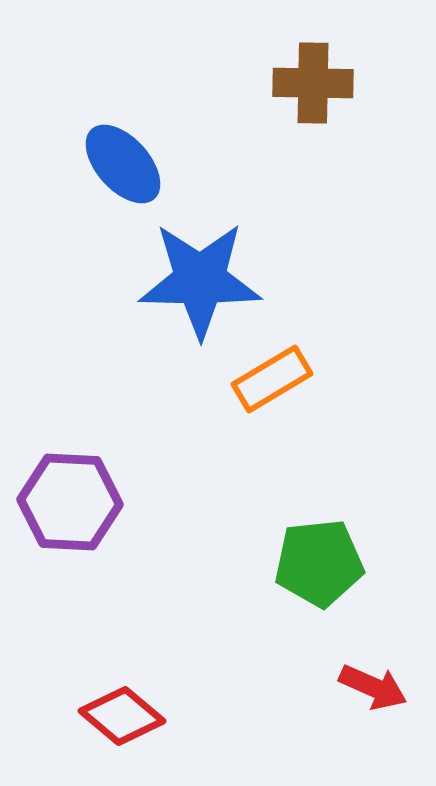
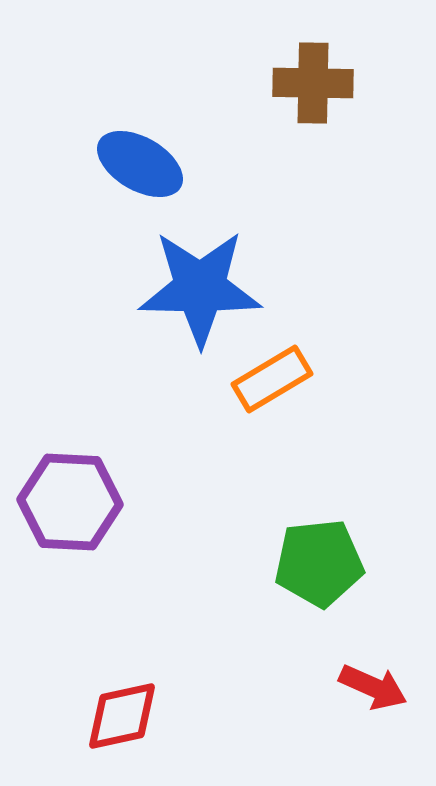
blue ellipse: moved 17 px right; rotated 18 degrees counterclockwise
blue star: moved 8 px down
red diamond: rotated 52 degrees counterclockwise
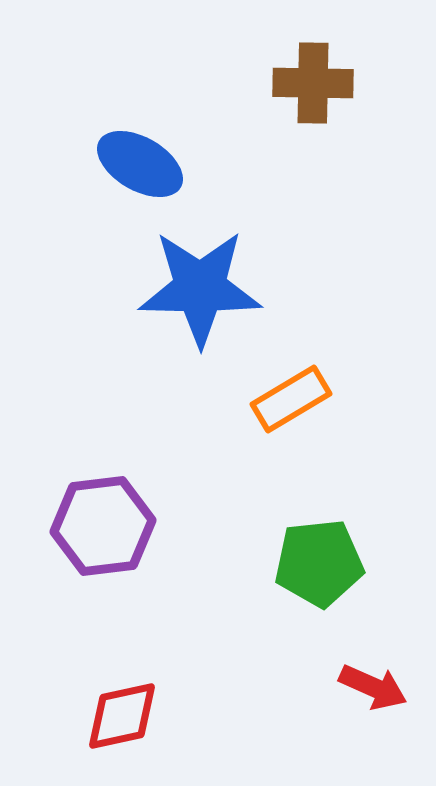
orange rectangle: moved 19 px right, 20 px down
purple hexagon: moved 33 px right, 24 px down; rotated 10 degrees counterclockwise
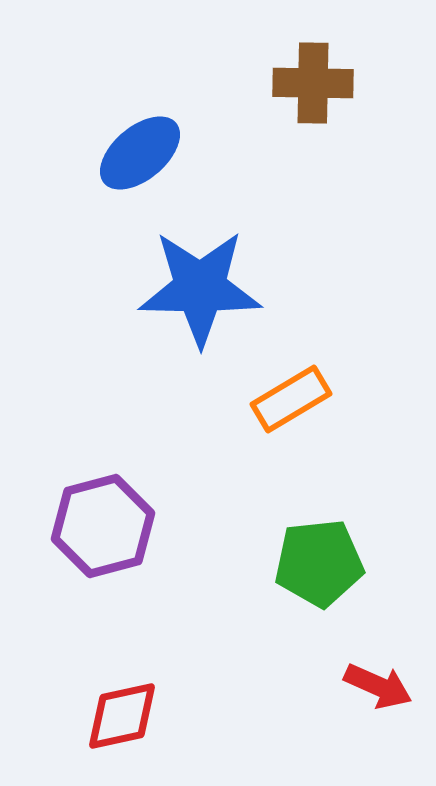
blue ellipse: moved 11 px up; rotated 70 degrees counterclockwise
purple hexagon: rotated 8 degrees counterclockwise
red arrow: moved 5 px right, 1 px up
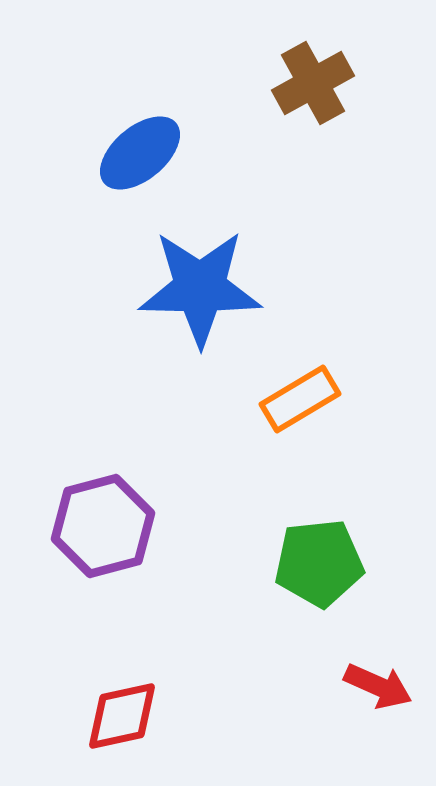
brown cross: rotated 30 degrees counterclockwise
orange rectangle: moved 9 px right
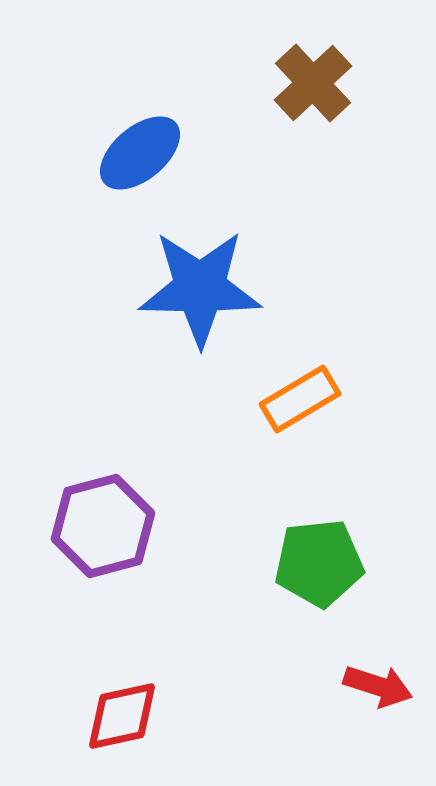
brown cross: rotated 14 degrees counterclockwise
red arrow: rotated 6 degrees counterclockwise
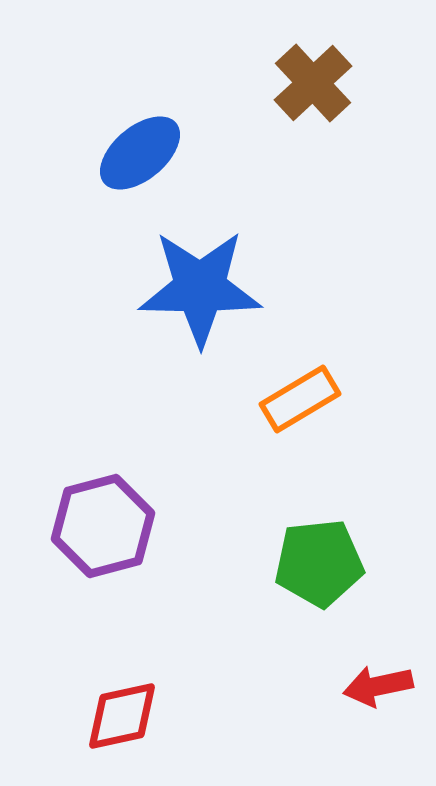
red arrow: rotated 150 degrees clockwise
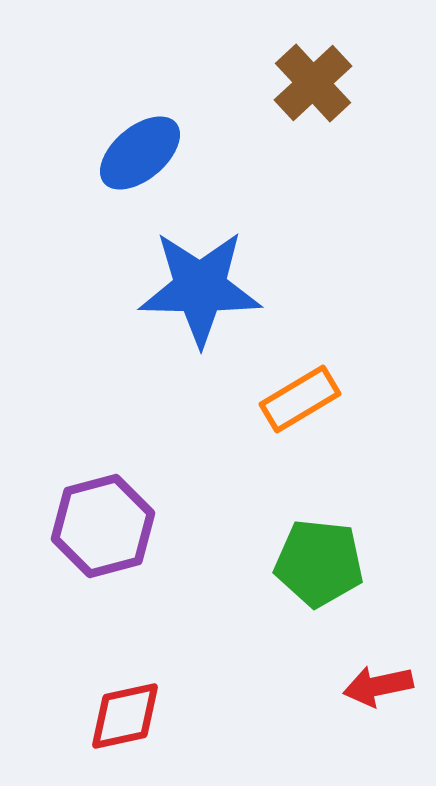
green pentagon: rotated 12 degrees clockwise
red diamond: moved 3 px right
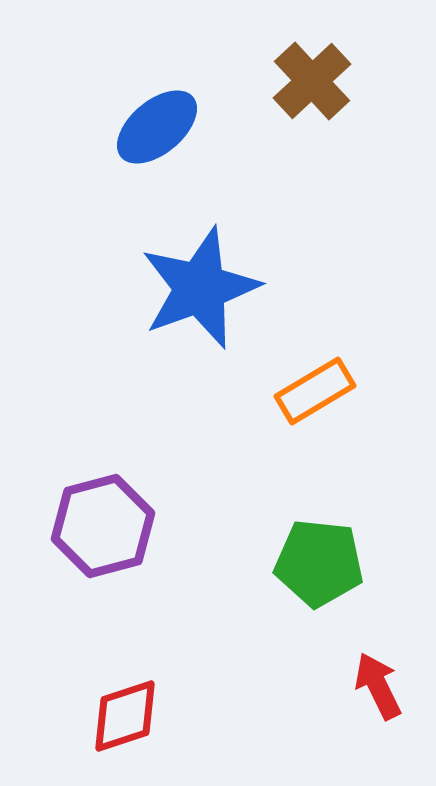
brown cross: moved 1 px left, 2 px up
blue ellipse: moved 17 px right, 26 px up
blue star: rotated 21 degrees counterclockwise
orange rectangle: moved 15 px right, 8 px up
red arrow: rotated 76 degrees clockwise
red diamond: rotated 6 degrees counterclockwise
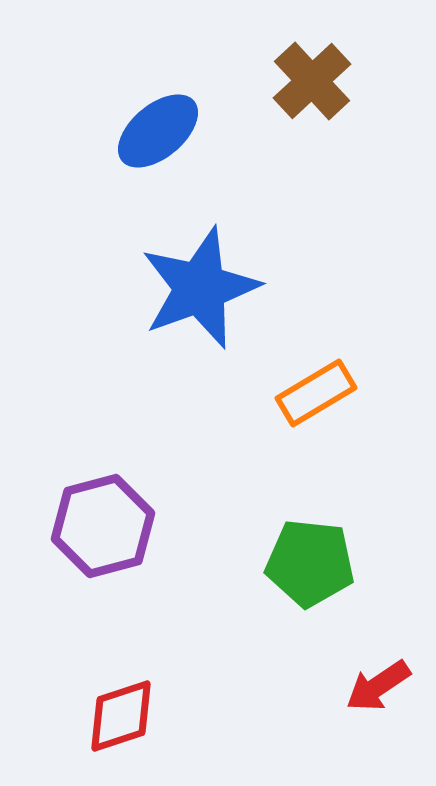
blue ellipse: moved 1 px right, 4 px down
orange rectangle: moved 1 px right, 2 px down
green pentagon: moved 9 px left
red arrow: rotated 98 degrees counterclockwise
red diamond: moved 4 px left
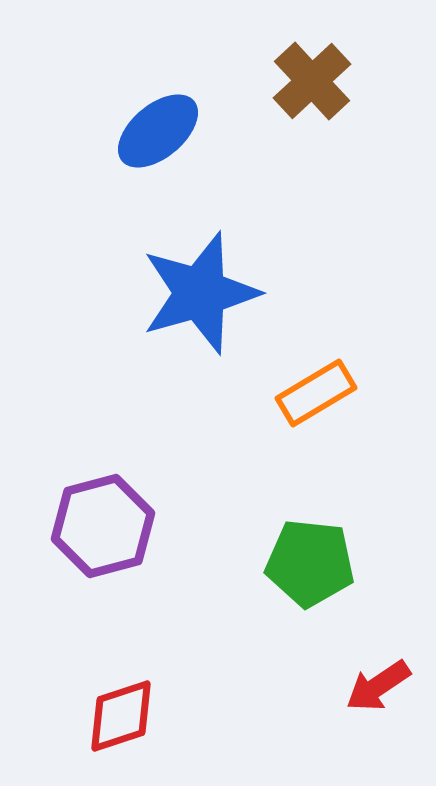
blue star: moved 5 px down; rotated 4 degrees clockwise
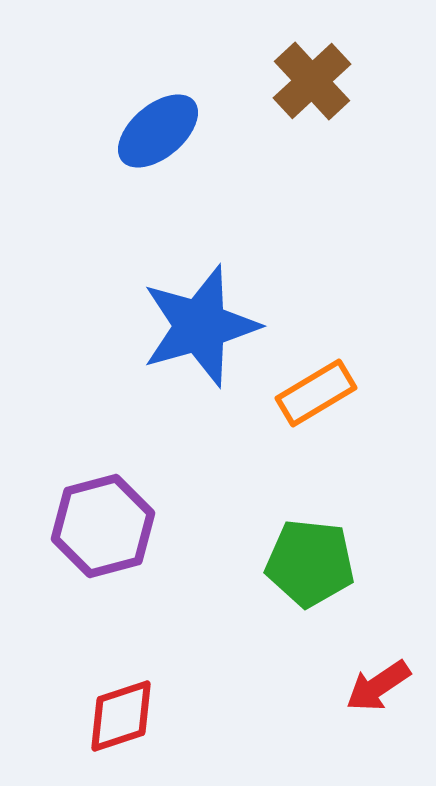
blue star: moved 33 px down
